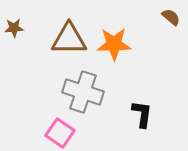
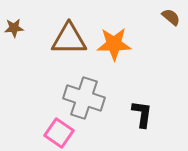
gray cross: moved 1 px right, 6 px down
pink square: moved 1 px left
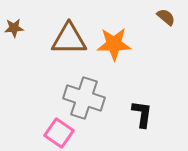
brown semicircle: moved 5 px left
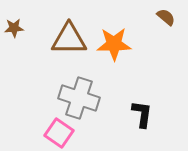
gray cross: moved 5 px left
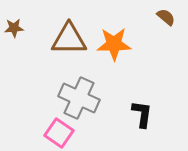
gray cross: rotated 6 degrees clockwise
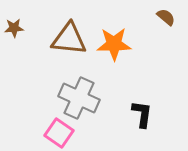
brown triangle: rotated 6 degrees clockwise
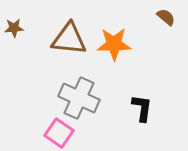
black L-shape: moved 6 px up
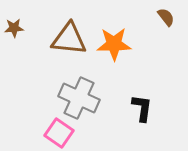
brown semicircle: rotated 12 degrees clockwise
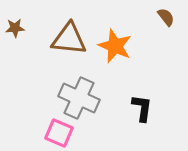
brown star: moved 1 px right
orange star: moved 1 px right, 2 px down; rotated 24 degrees clockwise
pink square: rotated 12 degrees counterclockwise
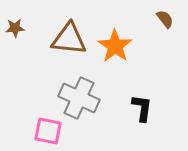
brown semicircle: moved 1 px left, 2 px down
orange star: rotated 12 degrees clockwise
pink square: moved 11 px left, 2 px up; rotated 12 degrees counterclockwise
